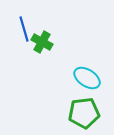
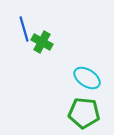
green pentagon: rotated 12 degrees clockwise
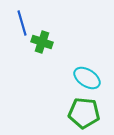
blue line: moved 2 px left, 6 px up
green cross: rotated 10 degrees counterclockwise
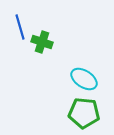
blue line: moved 2 px left, 4 px down
cyan ellipse: moved 3 px left, 1 px down
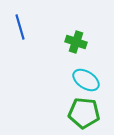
green cross: moved 34 px right
cyan ellipse: moved 2 px right, 1 px down
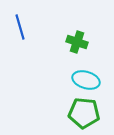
green cross: moved 1 px right
cyan ellipse: rotated 16 degrees counterclockwise
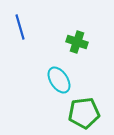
cyan ellipse: moved 27 px left; rotated 40 degrees clockwise
green pentagon: rotated 12 degrees counterclockwise
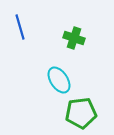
green cross: moved 3 px left, 4 px up
green pentagon: moved 3 px left
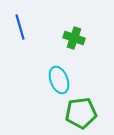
cyan ellipse: rotated 12 degrees clockwise
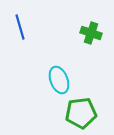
green cross: moved 17 px right, 5 px up
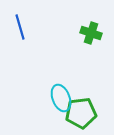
cyan ellipse: moved 2 px right, 18 px down
